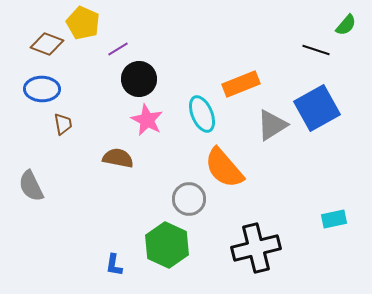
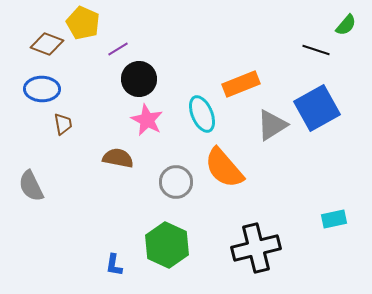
gray circle: moved 13 px left, 17 px up
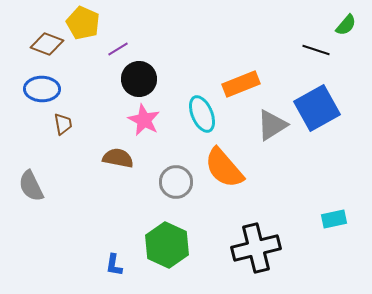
pink star: moved 3 px left
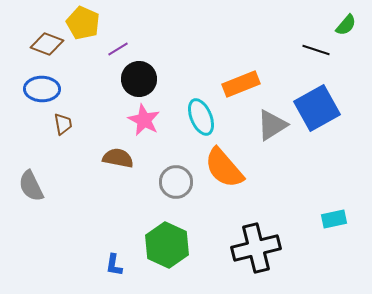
cyan ellipse: moved 1 px left, 3 px down
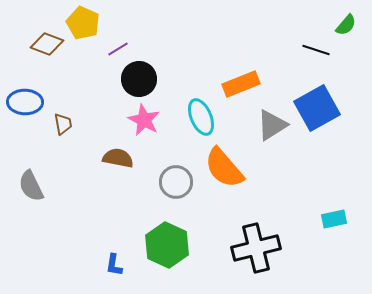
blue ellipse: moved 17 px left, 13 px down
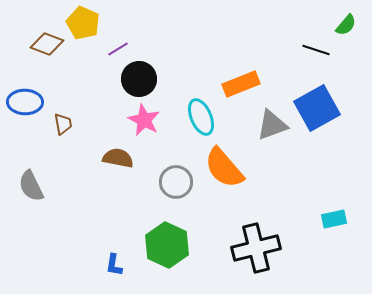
gray triangle: rotated 12 degrees clockwise
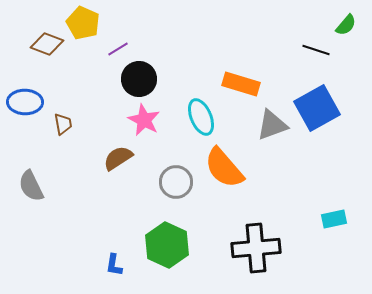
orange rectangle: rotated 39 degrees clockwise
brown semicircle: rotated 44 degrees counterclockwise
black cross: rotated 9 degrees clockwise
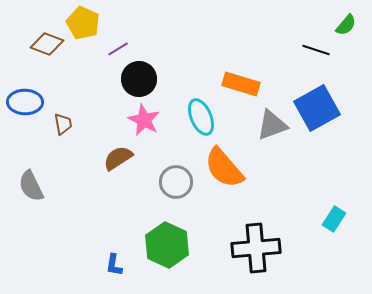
cyan rectangle: rotated 45 degrees counterclockwise
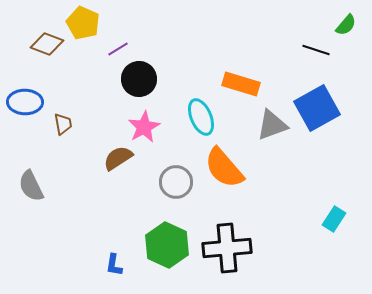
pink star: moved 7 px down; rotated 16 degrees clockwise
black cross: moved 29 px left
